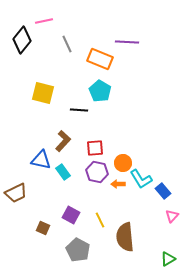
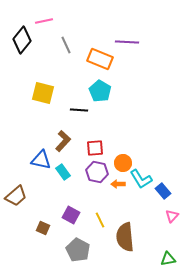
gray line: moved 1 px left, 1 px down
brown trapezoid: moved 3 px down; rotated 15 degrees counterclockwise
green triangle: rotated 21 degrees clockwise
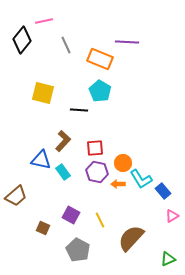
pink triangle: rotated 16 degrees clockwise
brown semicircle: moved 6 px right, 1 px down; rotated 48 degrees clockwise
green triangle: rotated 14 degrees counterclockwise
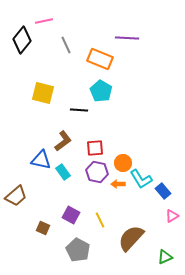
purple line: moved 4 px up
cyan pentagon: moved 1 px right
brown L-shape: rotated 10 degrees clockwise
green triangle: moved 3 px left, 2 px up
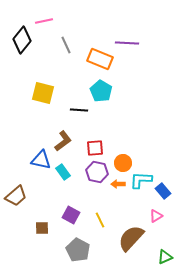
purple line: moved 5 px down
cyan L-shape: moved 1 px down; rotated 125 degrees clockwise
pink triangle: moved 16 px left
brown square: moved 1 px left; rotated 24 degrees counterclockwise
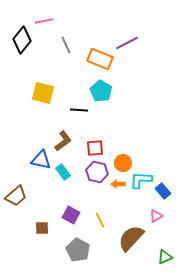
purple line: rotated 30 degrees counterclockwise
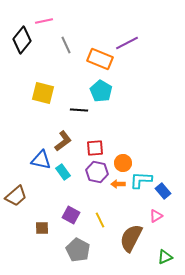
brown semicircle: rotated 16 degrees counterclockwise
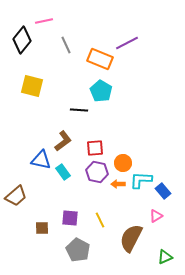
yellow square: moved 11 px left, 7 px up
purple square: moved 1 px left, 3 px down; rotated 24 degrees counterclockwise
